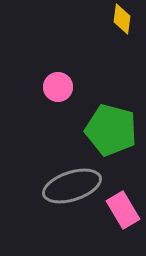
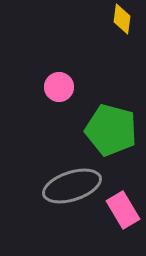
pink circle: moved 1 px right
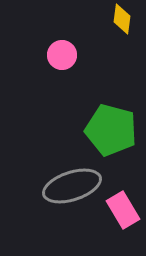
pink circle: moved 3 px right, 32 px up
